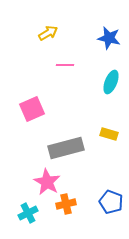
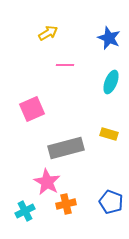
blue star: rotated 10 degrees clockwise
cyan cross: moved 3 px left, 2 px up
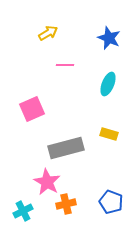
cyan ellipse: moved 3 px left, 2 px down
cyan cross: moved 2 px left
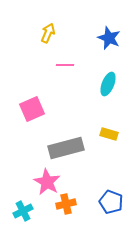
yellow arrow: rotated 36 degrees counterclockwise
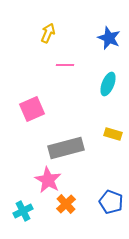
yellow rectangle: moved 4 px right
pink star: moved 1 px right, 2 px up
orange cross: rotated 30 degrees counterclockwise
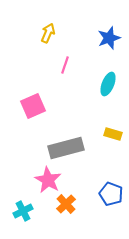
blue star: rotated 30 degrees clockwise
pink line: rotated 72 degrees counterclockwise
pink square: moved 1 px right, 3 px up
blue pentagon: moved 8 px up
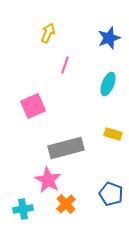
cyan cross: moved 2 px up; rotated 18 degrees clockwise
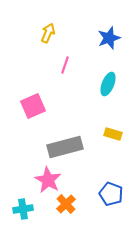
gray rectangle: moved 1 px left, 1 px up
